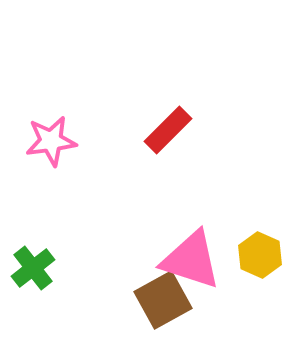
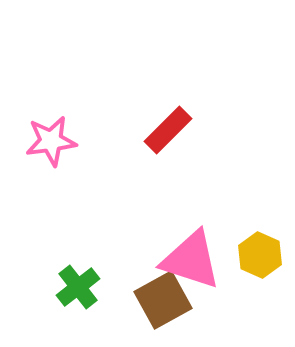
green cross: moved 45 px right, 19 px down
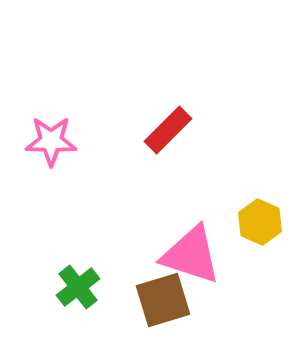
pink star: rotated 9 degrees clockwise
yellow hexagon: moved 33 px up
pink triangle: moved 5 px up
brown square: rotated 12 degrees clockwise
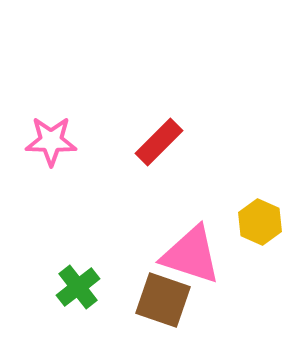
red rectangle: moved 9 px left, 12 px down
brown square: rotated 36 degrees clockwise
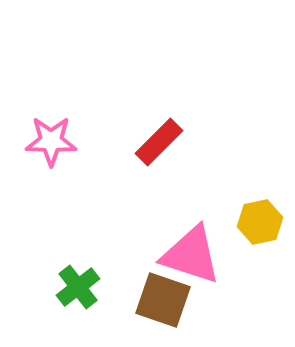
yellow hexagon: rotated 24 degrees clockwise
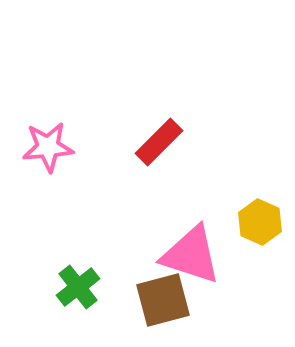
pink star: moved 3 px left, 6 px down; rotated 6 degrees counterclockwise
yellow hexagon: rotated 24 degrees counterclockwise
brown square: rotated 34 degrees counterclockwise
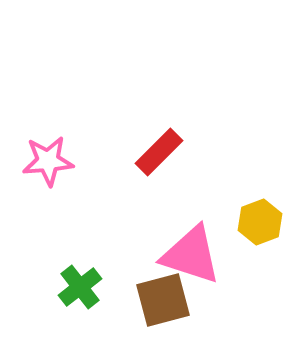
red rectangle: moved 10 px down
pink star: moved 14 px down
yellow hexagon: rotated 15 degrees clockwise
green cross: moved 2 px right
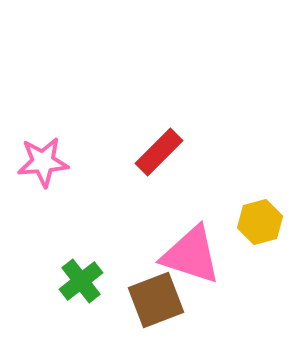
pink star: moved 5 px left, 1 px down
yellow hexagon: rotated 6 degrees clockwise
green cross: moved 1 px right, 6 px up
brown square: moved 7 px left; rotated 6 degrees counterclockwise
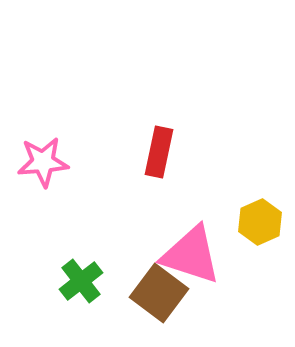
red rectangle: rotated 33 degrees counterclockwise
yellow hexagon: rotated 9 degrees counterclockwise
brown square: moved 3 px right, 7 px up; rotated 32 degrees counterclockwise
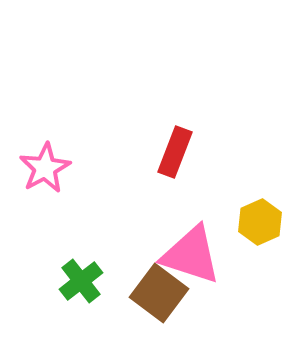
red rectangle: moved 16 px right; rotated 9 degrees clockwise
pink star: moved 2 px right, 6 px down; rotated 24 degrees counterclockwise
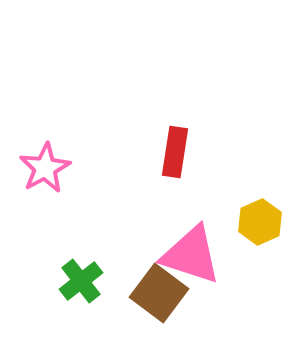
red rectangle: rotated 12 degrees counterclockwise
